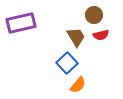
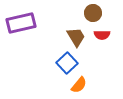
brown circle: moved 1 px left, 2 px up
red semicircle: moved 1 px right; rotated 14 degrees clockwise
orange semicircle: moved 1 px right
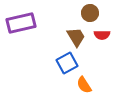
brown circle: moved 3 px left
blue square: rotated 15 degrees clockwise
orange semicircle: moved 5 px right; rotated 108 degrees clockwise
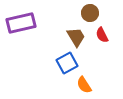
red semicircle: rotated 63 degrees clockwise
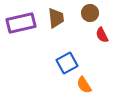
brown trapezoid: moved 20 px left, 19 px up; rotated 25 degrees clockwise
